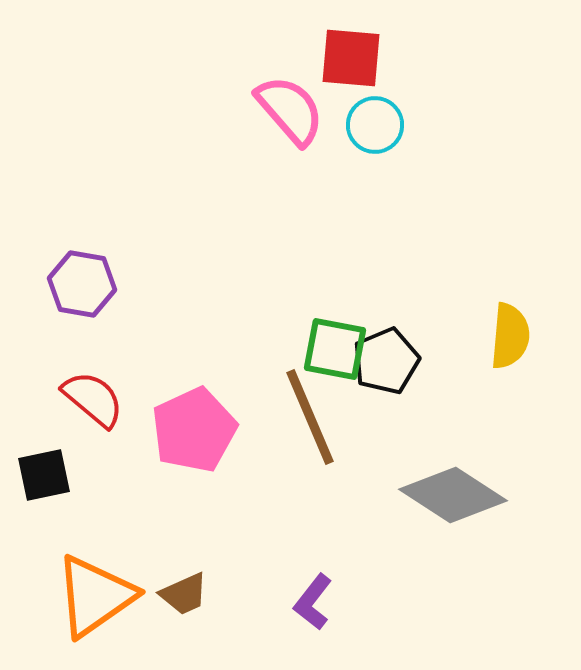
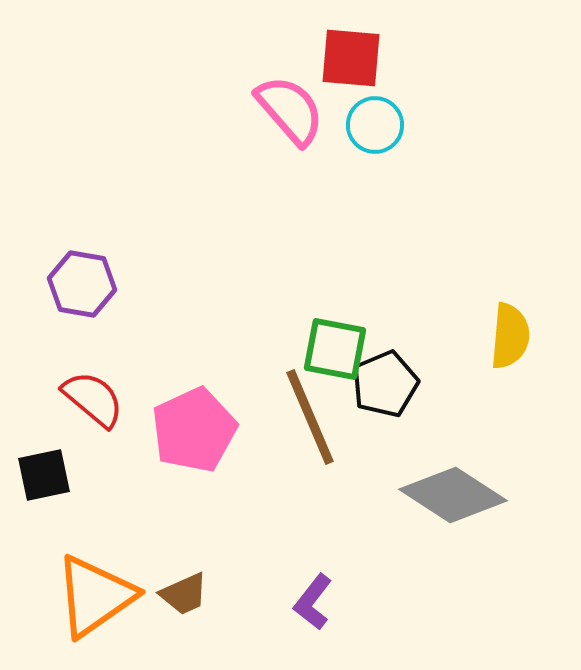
black pentagon: moved 1 px left, 23 px down
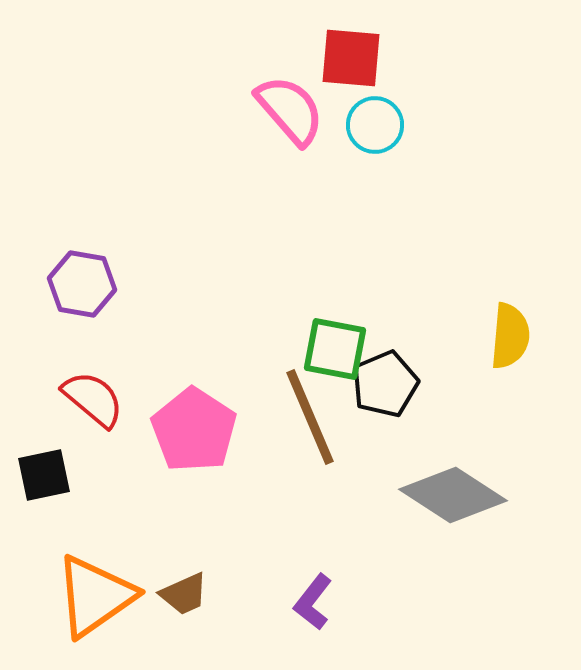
pink pentagon: rotated 14 degrees counterclockwise
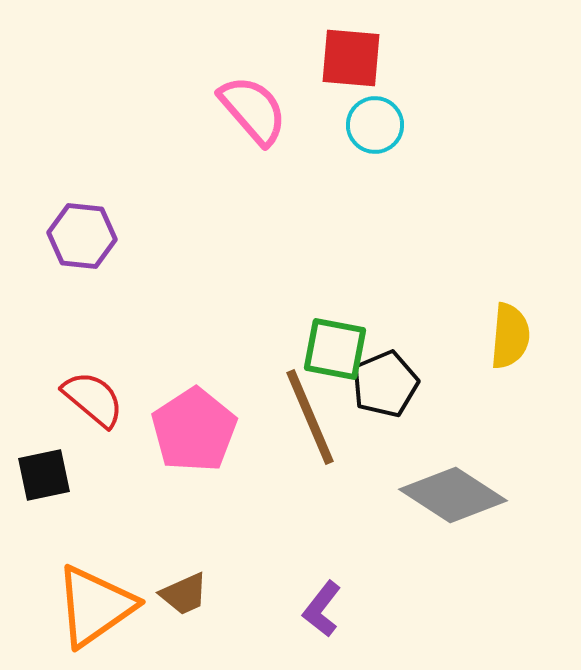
pink semicircle: moved 37 px left
purple hexagon: moved 48 px up; rotated 4 degrees counterclockwise
pink pentagon: rotated 6 degrees clockwise
orange triangle: moved 10 px down
purple L-shape: moved 9 px right, 7 px down
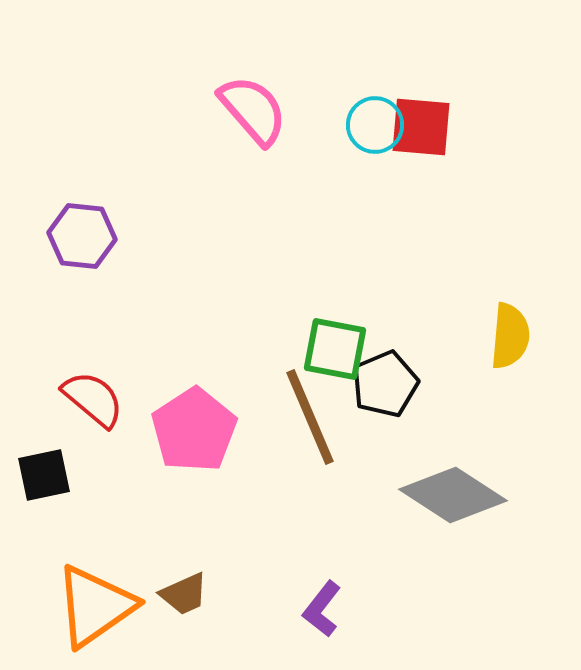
red square: moved 70 px right, 69 px down
